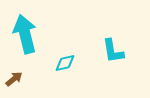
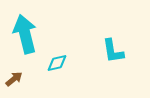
cyan diamond: moved 8 px left
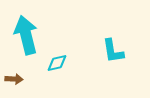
cyan arrow: moved 1 px right, 1 px down
brown arrow: rotated 42 degrees clockwise
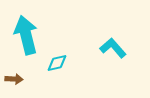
cyan L-shape: moved 3 px up; rotated 148 degrees clockwise
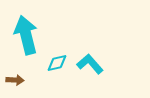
cyan L-shape: moved 23 px left, 16 px down
brown arrow: moved 1 px right, 1 px down
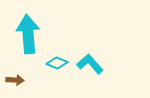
cyan arrow: moved 2 px right, 1 px up; rotated 9 degrees clockwise
cyan diamond: rotated 35 degrees clockwise
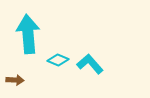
cyan diamond: moved 1 px right, 3 px up
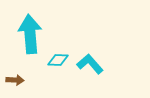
cyan arrow: moved 2 px right
cyan diamond: rotated 20 degrees counterclockwise
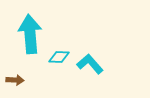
cyan diamond: moved 1 px right, 3 px up
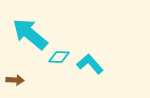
cyan arrow: rotated 45 degrees counterclockwise
